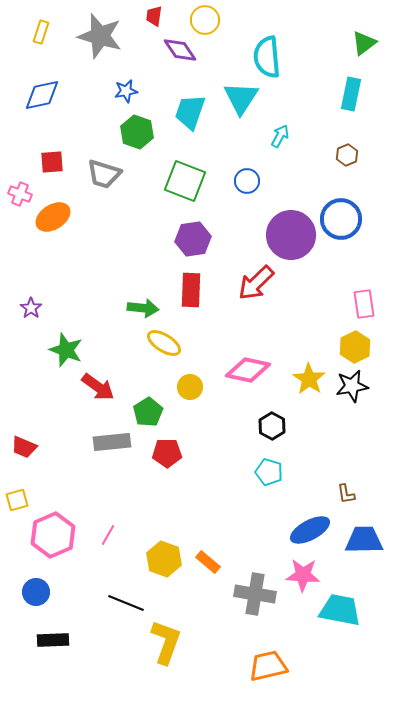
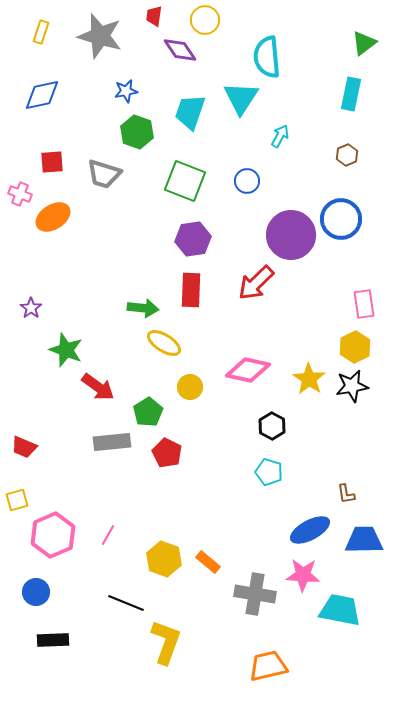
red pentagon at (167, 453): rotated 28 degrees clockwise
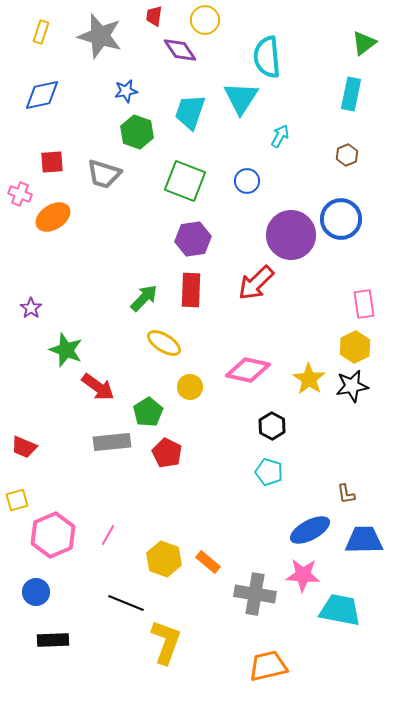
green arrow at (143, 308): moved 1 px right, 10 px up; rotated 52 degrees counterclockwise
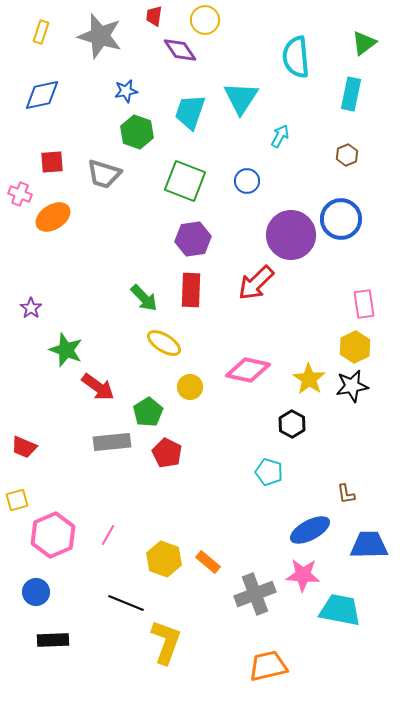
cyan semicircle at (267, 57): moved 29 px right
green arrow at (144, 298): rotated 92 degrees clockwise
black hexagon at (272, 426): moved 20 px right, 2 px up
blue trapezoid at (364, 540): moved 5 px right, 5 px down
gray cross at (255, 594): rotated 30 degrees counterclockwise
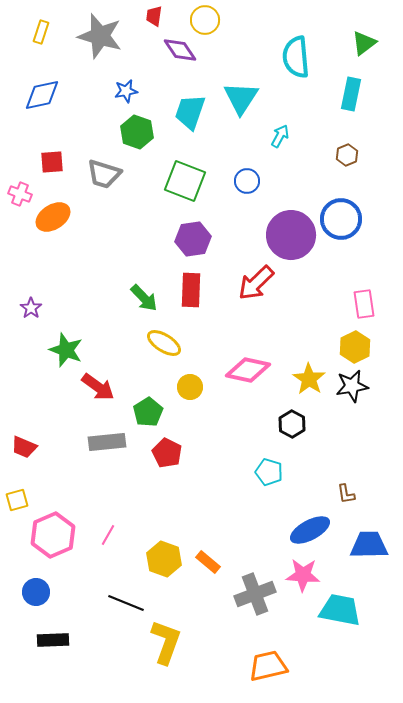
gray rectangle at (112, 442): moved 5 px left
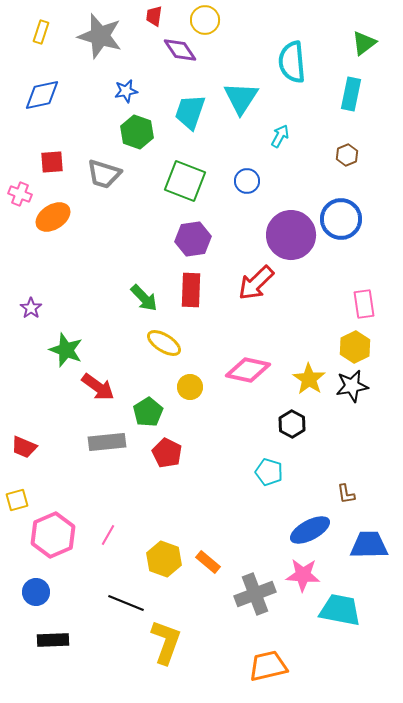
cyan semicircle at (296, 57): moved 4 px left, 5 px down
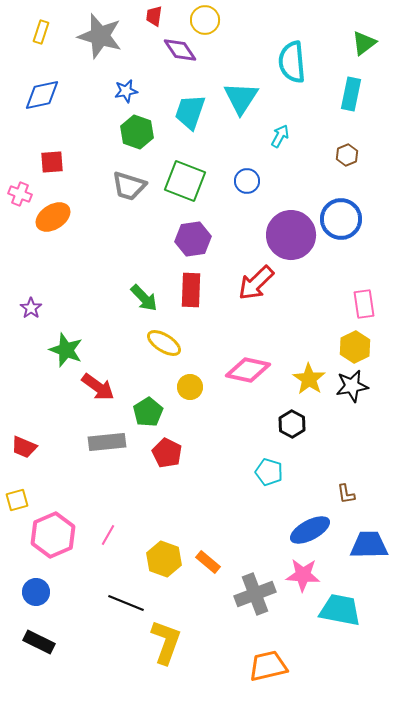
gray trapezoid at (104, 174): moved 25 px right, 12 px down
black rectangle at (53, 640): moved 14 px left, 2 px down; rotated 28 degrees clockwise
